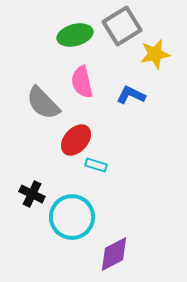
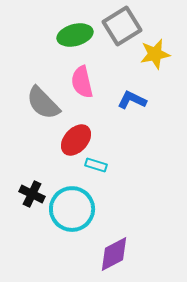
blue L-shape: moved 1 px right, 5 px down
cyan circle: moved 8 px up
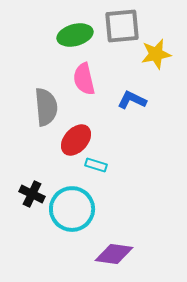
gray square: rotated 27 degrees clockwise
yellow star: moved 1 px right
pink semicircle: moved 2 px right, 3 px up
gray semicircle: moved 3 px right, 4 px down; rotated 141 degrees counterclockwise
purple diamond: rotated 36 degrees clockwise
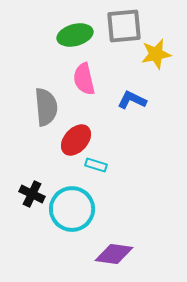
gray square: moved 2 px right
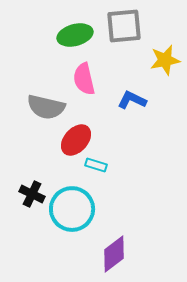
yellow star: moved 9 px right, 6 px down
gray semicircle: rotated 108 degrees clockwise
purple diamond: rotated 45 degrees counterclockwise
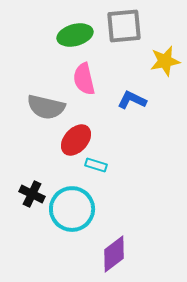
yellow star: moved 1 px down
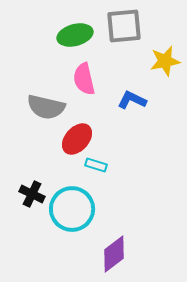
red ellipse: moved 1 px right, 1 px up
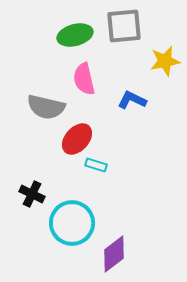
cyan circle: moved 14 px down
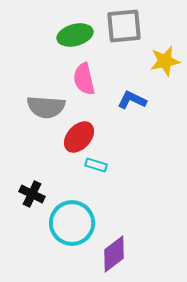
gray semicircle: rotated 9 degrees counterclockwise
red ellipse: moved 2 px right, 2 px up
